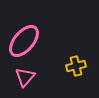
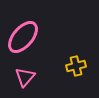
pink ellipse: moved 1 px left, 4 px up
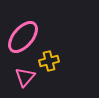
yellow cross: moved 27 px left, 5 px up
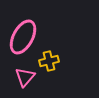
pink ellipse: rotated 12 degrees counterclockwise
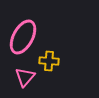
yellow cross: rotated 18 degrees clockwise
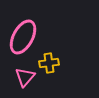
yellow cross: moved 2 px down; rotated 12 degrees counterclockwise
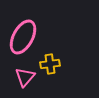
yellow cross: moved 1 px right, 1 px down
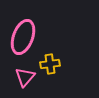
pink ellipse: rotated 8 degrees counterclockwise
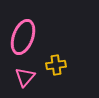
yellow cross: moved 6 px right, 1 px down
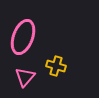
yellow cross: moved 1 px down; rotated 24 degrees clockwise
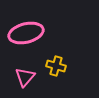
pink ellipse: moved 3 px right, 4 px up; rotated 56 degrees clockwise
